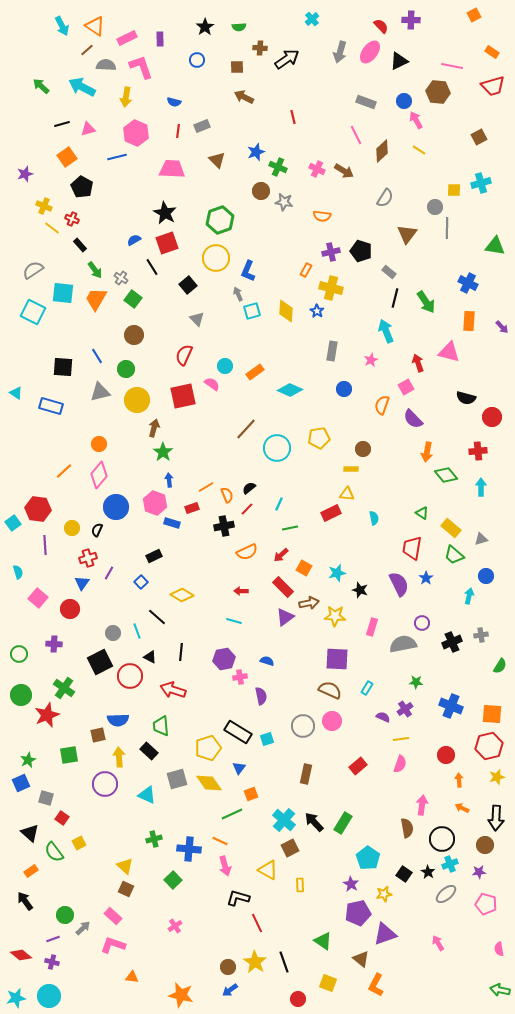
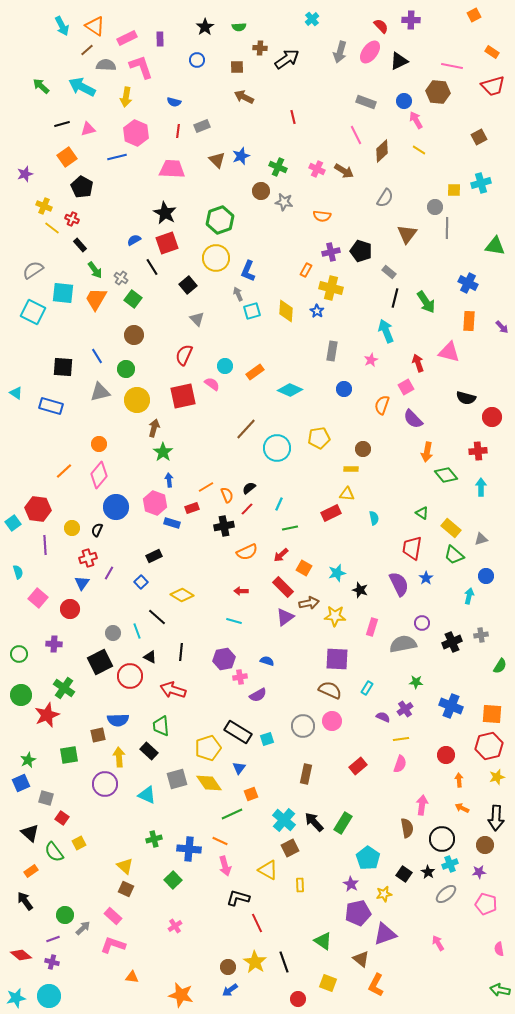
blue star at (256, 152): moved 15 px left, 4 px down
purple semicircle at (261, 696): moved 3 px left, 1 px up; rotated 72 degrees clockwise
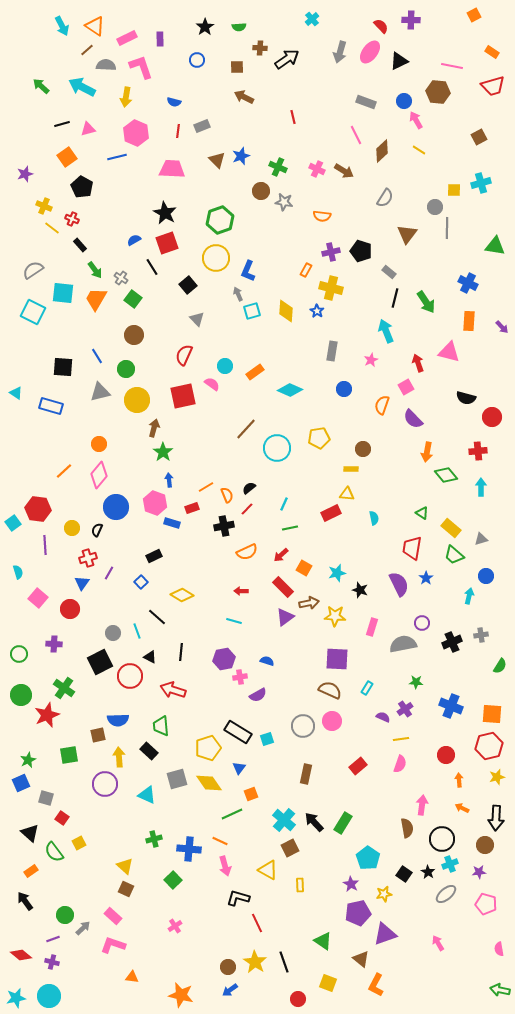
cyan line at (279, 504): moved 5 px right
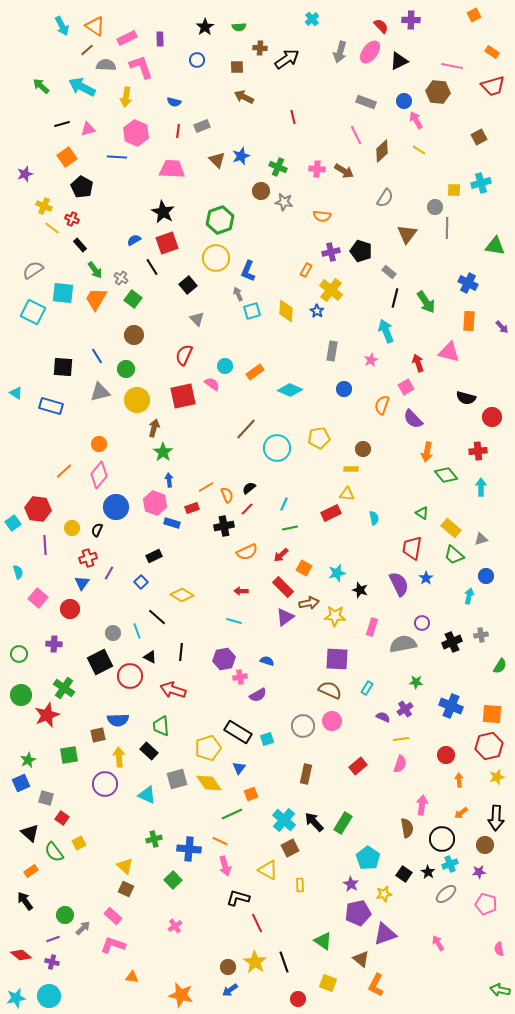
blue line at (117, 157): rotated 18 degrees clockwise
pink cross at (317, 169): rotated 21 degrees counterclockwise
black star at (165, 213): moved 2 px left, 1 px up
yellow cross at (331, 288): moved 2 px down; rotated 25 degrees clockwise
orange arrow at (462, 808): moved 1 px left, 5 px down; rotated 64 degrees counterclockwise
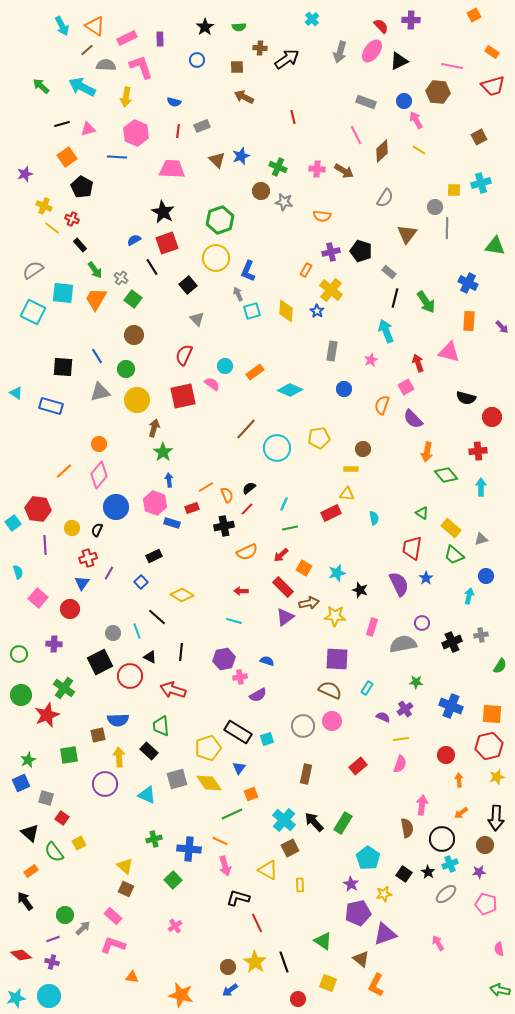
pink ellipse at (370, 52): moved 2 px right, 1 px up
